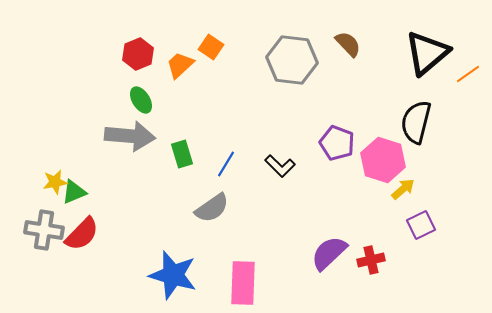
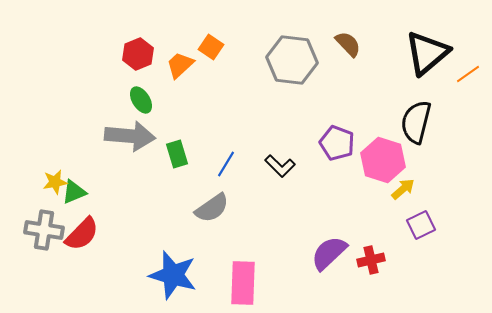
green rectangle: moved 5 px left
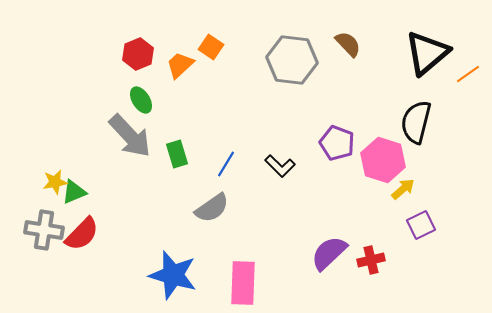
gray arrow: rotated 42 degrees clockwise
